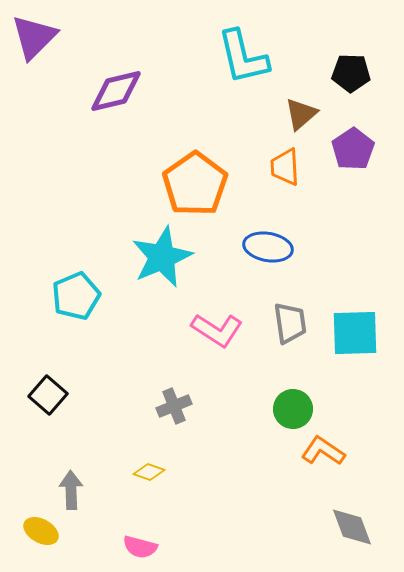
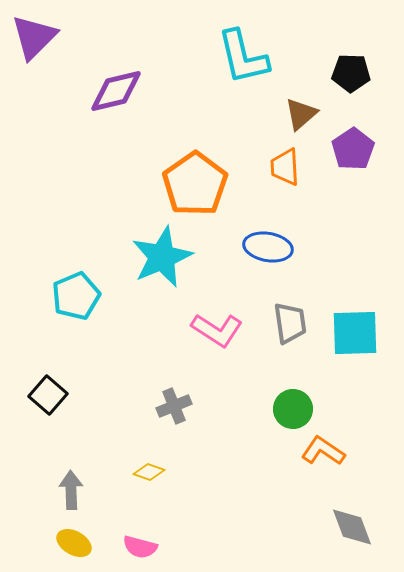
yellow ellipse: moved 33 px right, 12 px down
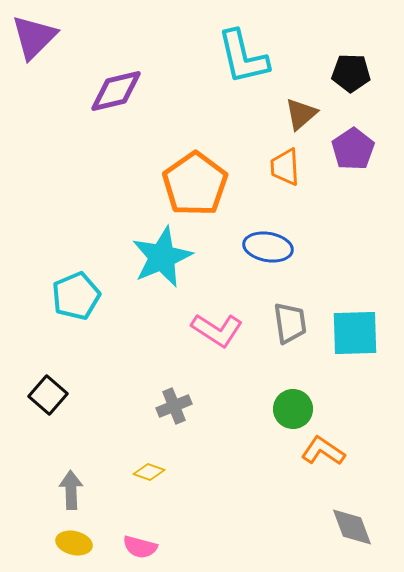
yellow ellipse: rotated 16 degrees counterclockwise
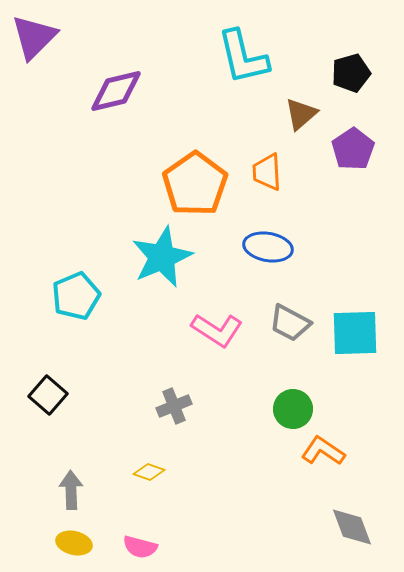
black pentagon: rotated 18 degrees counterclockwise
orange trapezoid: moved 18 px left, 5 px down
gray trapezoid: rotated 126 degrees clockwise
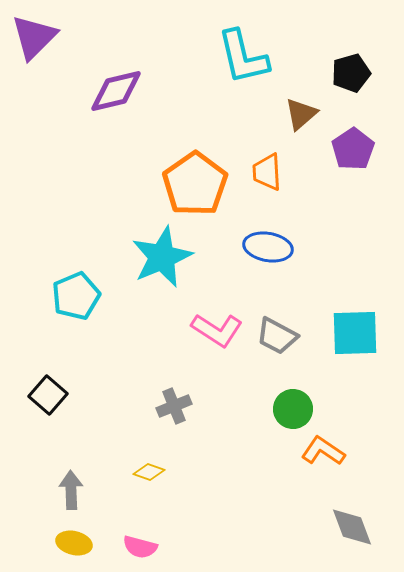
gray trapezoid: moved 13 px left, 13 px down
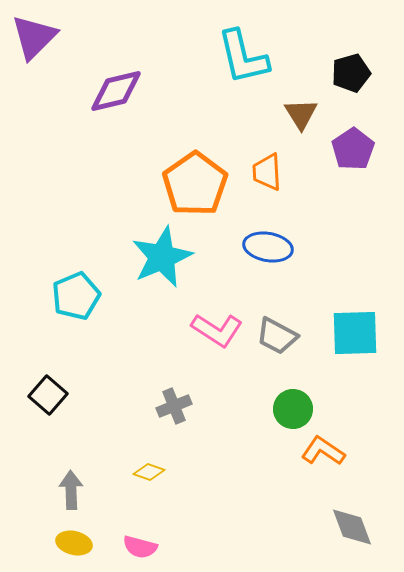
brown triangle: rotated 21 degrees counterclockwise
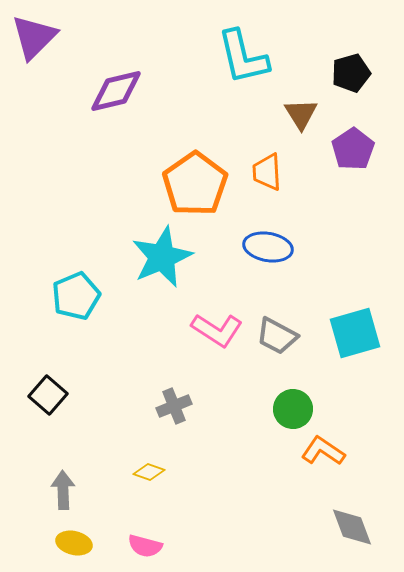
cyan square: rotated 14 degrees counterclockwise
gray arrow: moved 8 px left
pink semicircle: moved 5 px right, 1 px up
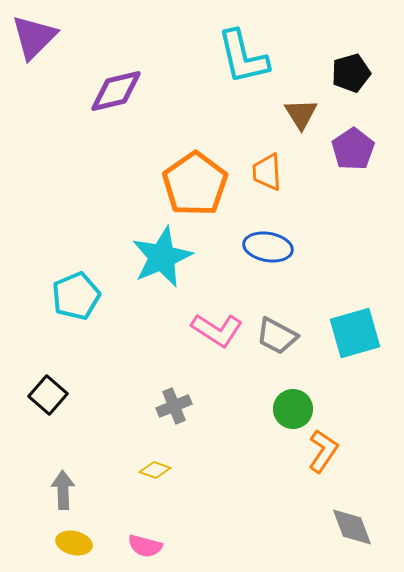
orange L-shape: rotated 90 degrees clockwise
yellow diamond: moved 6 px right, 2 px up
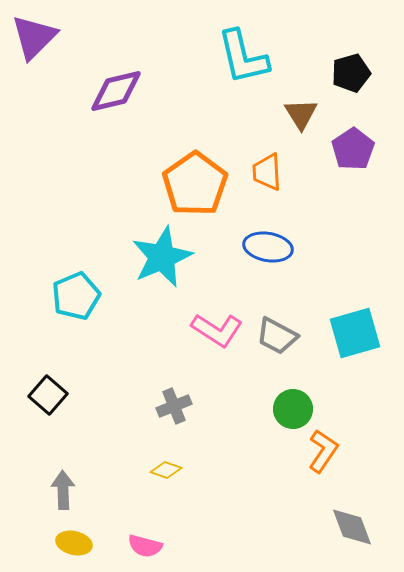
yellow diamond: moved 11 px right
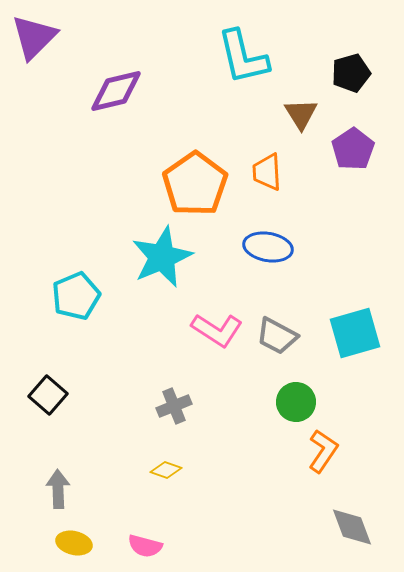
green circle: moved 3 px right, 7 px up
gray arrow: moved 5 px left, 1 px up
